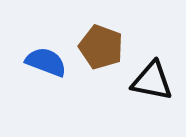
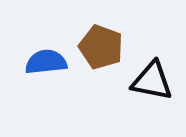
blue semicircle: rotated 27 degrees counterclockwise
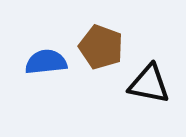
black triangle: moved 3 px left, 3 px down
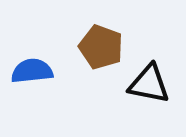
blue semicircle: moved 14 px left, 9 px down
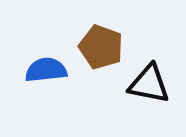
blue semicircle: moved 14 px right, 1 px up
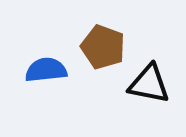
brown pentagon: moved 2 px right
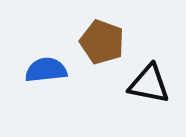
brown pentagon: moved 1 px left, 5 px up
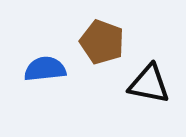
blue semicircle: moved 1 px left, 1 px up
